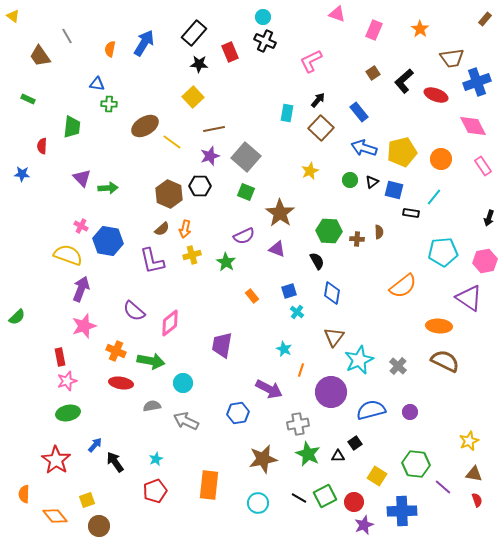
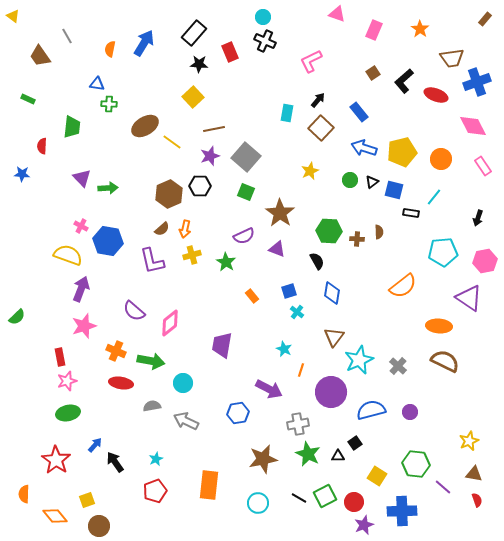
brown hexagon at (169, 194): rotated 12 degrees clockwise
black arrow at (489, 218): moved 11 px left
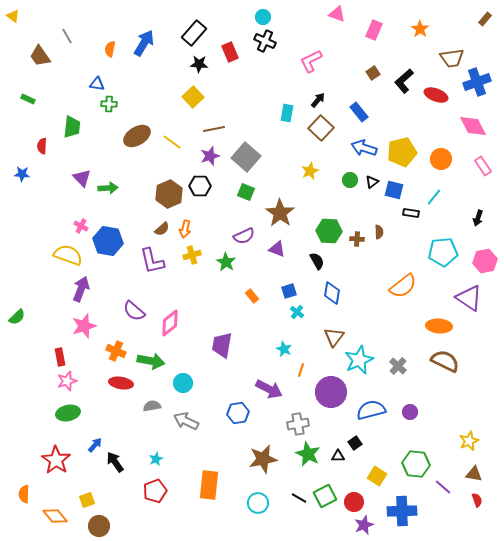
brown ellipse at (145, 126): moved 8 px left, 10 px down
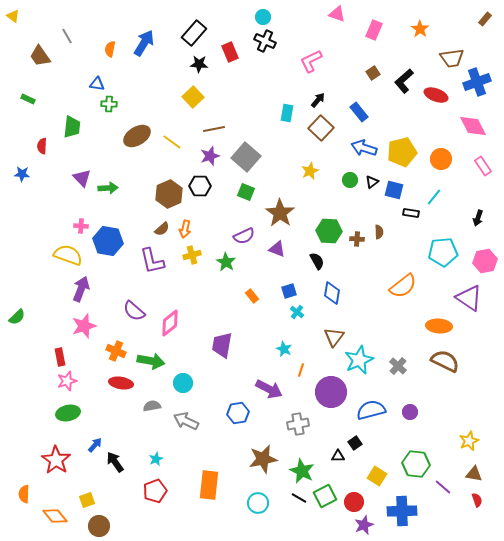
pink cross at (81, 226): rotated 24 degrees counterclockwise
green star at (308, 454): moved 6 px left, 17 px down
